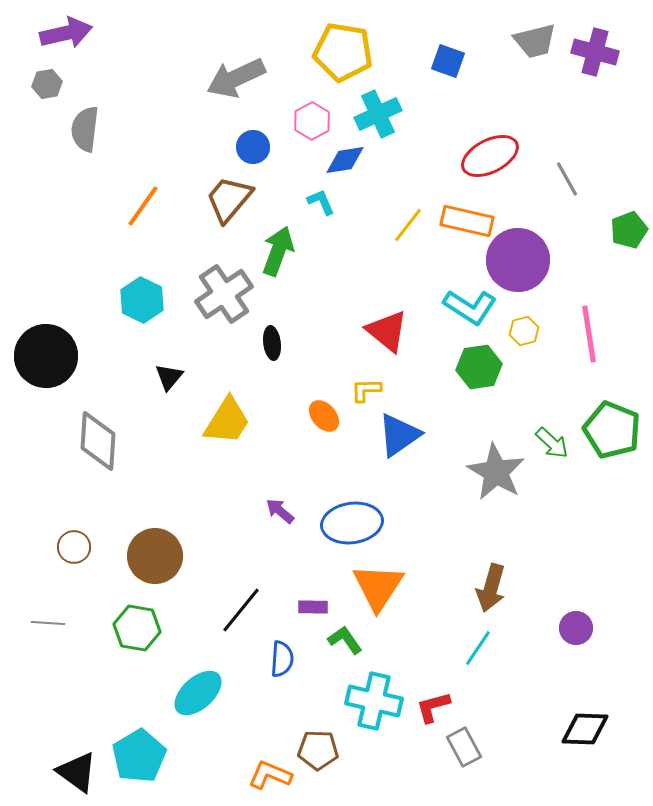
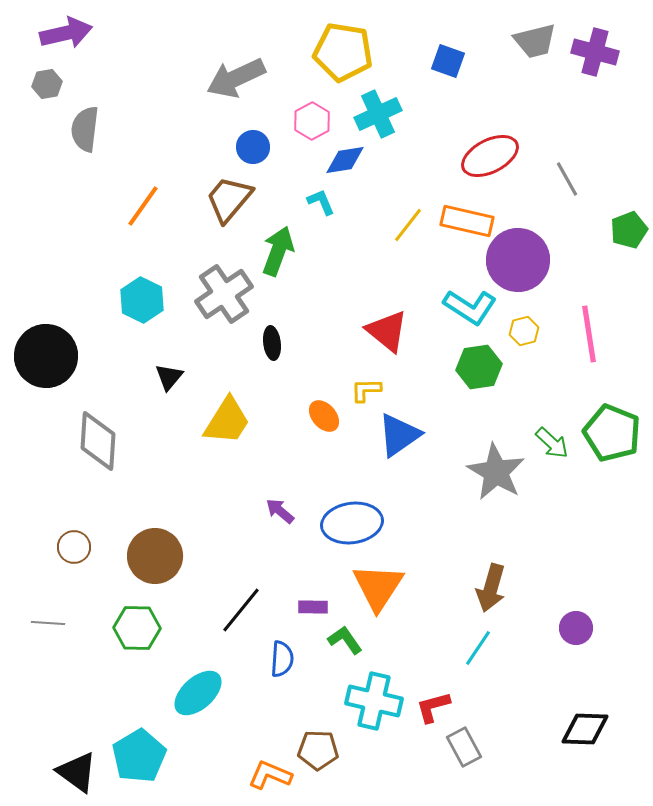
green pentagon at (612, 430): moved 3 px down
green hexagon at (137, 628): rotated 9 degrees counterclockwise
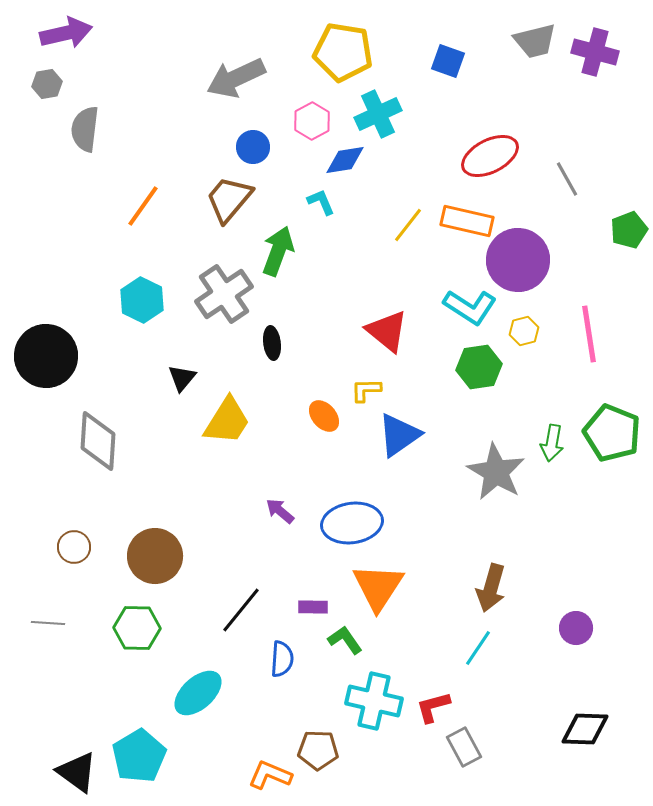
black triangle at (169, 377): moved 13 px right, 1 px down
green arrow at (552, 443): rotated 57 degrees clockwise
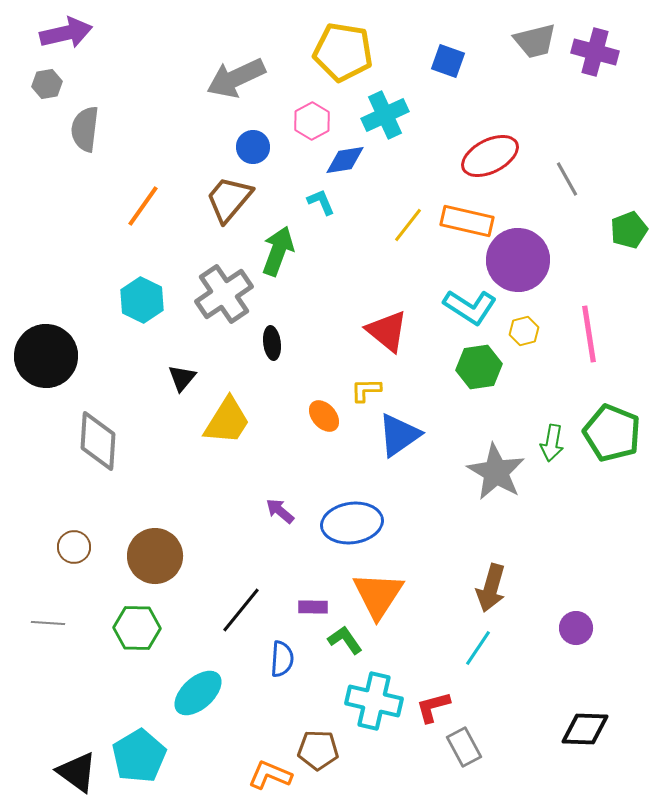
cyan cross at (378, 114): moved 7 px right, 1 px down
orange triangle at (378, 587): moved 8 px down
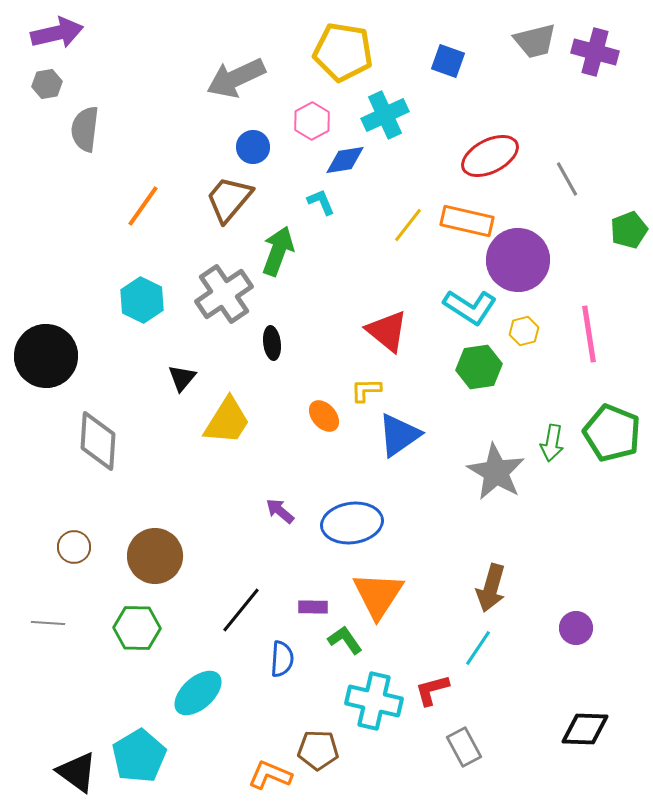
purple arrow at (66, 33): moved 9 px left
red L-shape at (433, 707): moved 1 px left, 17 px up
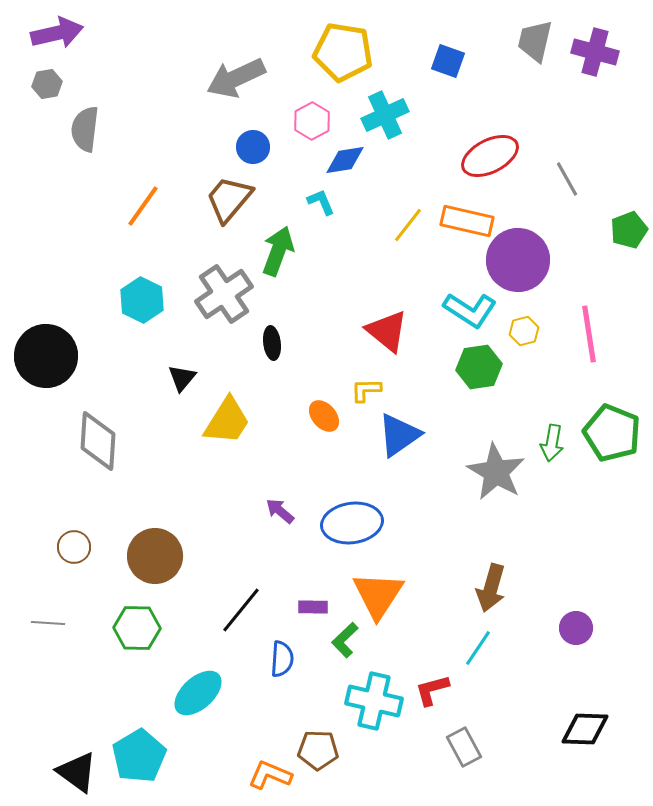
gray trapezoid at (535, 41): rotated 117 degrees clockwise
cyan L-shape at (470, 307): moved 3 px down
green L-shape at (345, 640): rotated 99 degrees counterclockwise
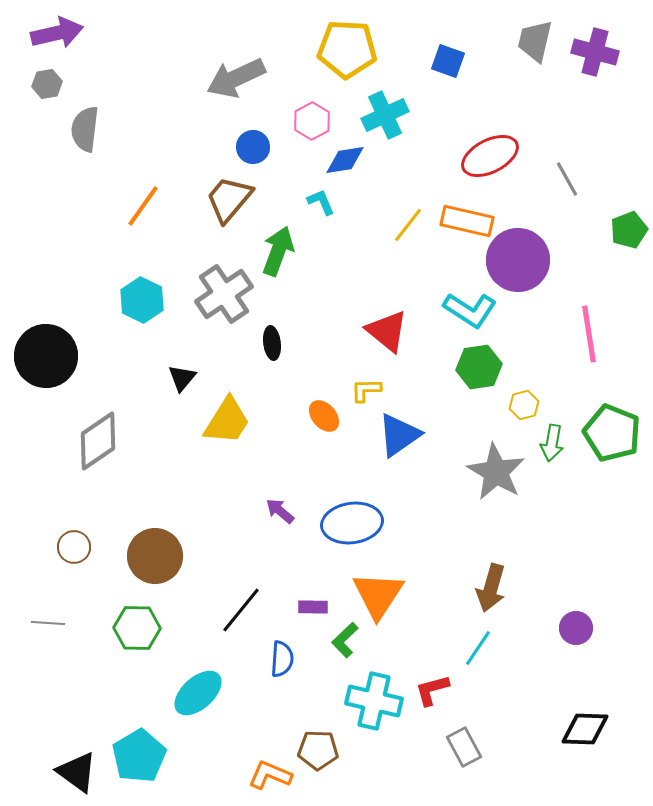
yellow pentagon at (343, 52): moved 4 px right, 3 px up; rotated 6 degrees counterclockwise
yellow hexagon at (524, 331): moved 74 px down
gray diamond at (98, 441): rotated 52 degrees clockwise
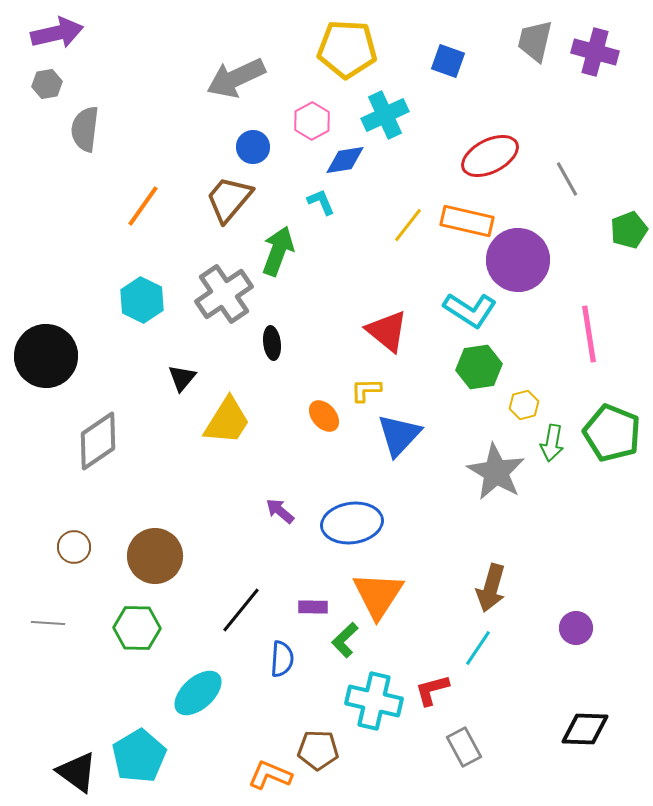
blue triangle at (399, 435): rotated 12 degrees counterclockwise
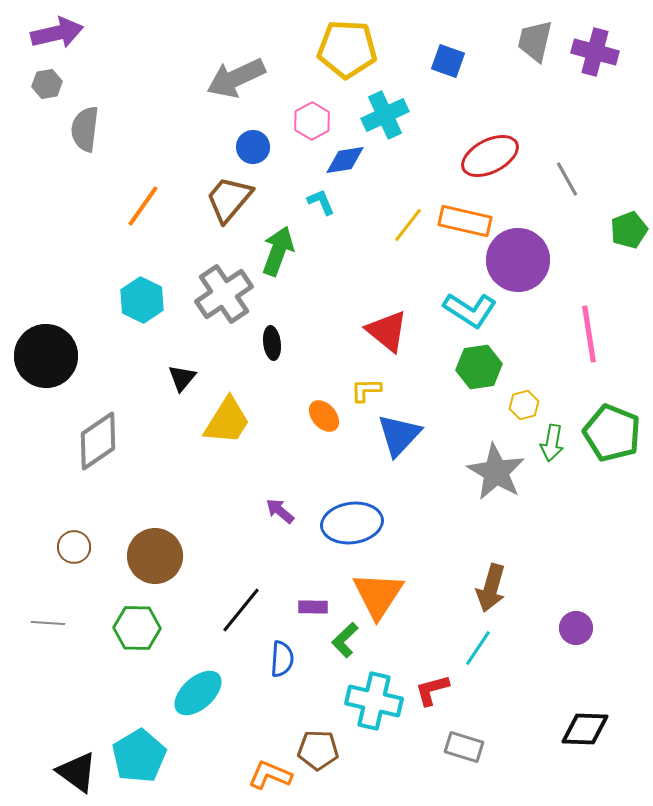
orange rectangle at (467, 221): moved 2 px left
gray rectangle at (464, 747): rotated 45 degrees counterclockwise
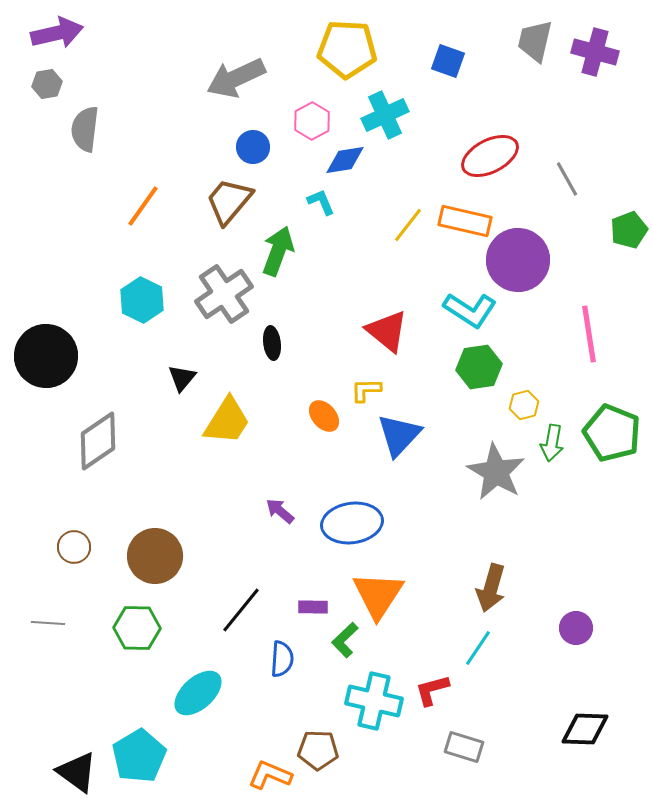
brown trapezoid at (229, 199): moved 2 px down
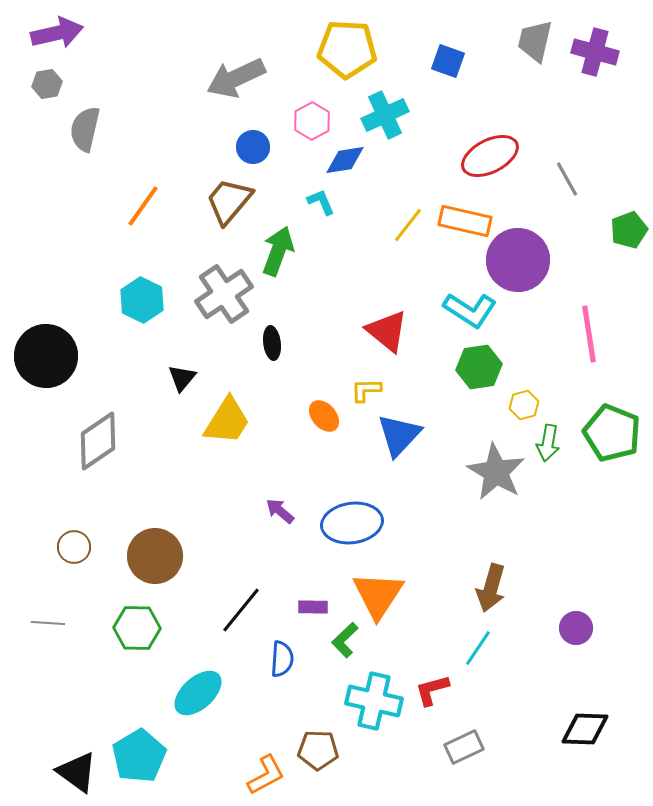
gray semicircle at (85, 129): rotated 6 degrees clockwise
green arrow at (552, 443): moved 4 px left
gray rectangle at (464, 747): rotated 42 degrees counterclockwise
orange L-shape at (270, 775): moved 4 px left; rotated 129 degrees clockwise
